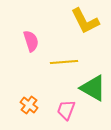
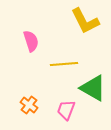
yellow line: moved 2 px down
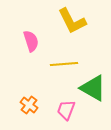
yellow L-shape: moved 13 px left
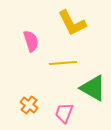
yellow L-shape: moved 2 px down
yellow line: moved 1 px left, 1 px up
pink trapezoid: moved 2 px left, 3 px down
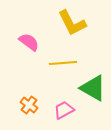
pink semicircle: moved 2 px left, 1 px down; rotated 35 degrees counterclockwise
pink trapezoid: moved 3 px up; rotated 40 degrees clockwise
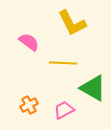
yellow line: rotated 8 degrees clockwise
orange cross: rotated 24 degrees clockwise
